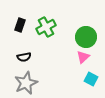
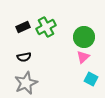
black rectangle: moved 3 px right, 2 px down; rotated 48 degrees clockwise
green circle: moved 2 px left
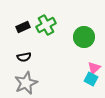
green cross: moved 2 px up
pink triangle: moved 11 px right, 11 px down
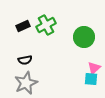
black rectangle: moved 1 px up
black semicircle: moved 1 px right, 3 px down
cyan square: rotated 24 degrees counterclockwise
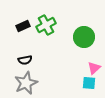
cyan square: moved 2 px left, 4 px down
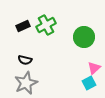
black semicircle: rotated 24 degrees clockwise
cyan square: rotated 32 degrees counterclockwise
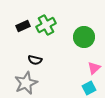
black semicircle: moved 10 px right
cyan square: moved 5 px down
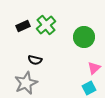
green cross: rotated 12 degrees counterclockwise
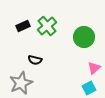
green cross: moved 1 px right, 1 px down
gray star: moved 5 px left
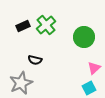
green cross: moved 1 px left, 1 px up
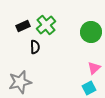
green circle: moved 7 px right, 5 px up
black semicircle: moved 13 px up; rotated 104 degrees counterclockwise
gray star: moved 1 px left, 1 px up; rotated 10 degrees clockwise
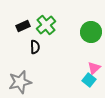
cyan square: moved 8 px up; rotated 24 degrees counterclockwise
